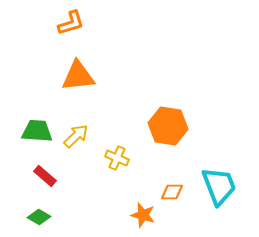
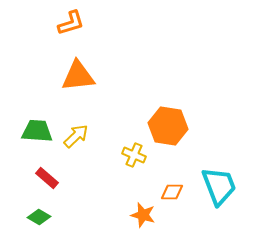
yellow cross: moved 17 px right, 3 px up
red rectangle: moved 2 px right, 2 px down
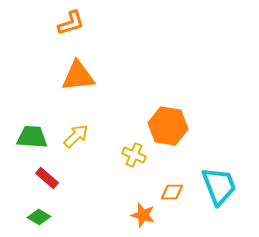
green trapezoid: moved 5 px left, 6 px down
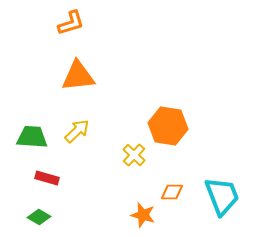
yellow arrow: moved 1 px right, 5 px up
yellow cross: rotated 20 degrees clockwise
red rectangle: rotated 25 degrees counterclockwise
cyan trapezoid: moved 3 px right, 10 px down
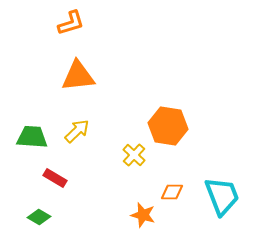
red rectangle: moved 8 px right; rotated 15 degrees clockwise
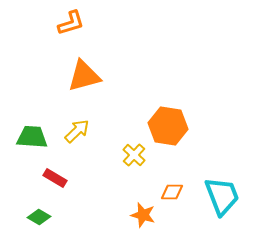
orange triangle: moved 6 px right; rotated 9 degrees counterclockwise
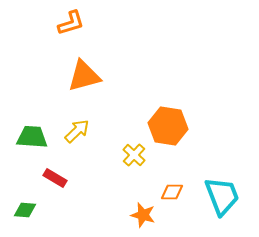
green diamond: moved 14 px left, 7 px up; rotated 25 degrees counterclockwise
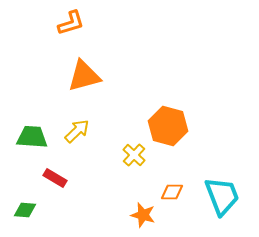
orange hexagon: rotated 6 degrees clockwise
